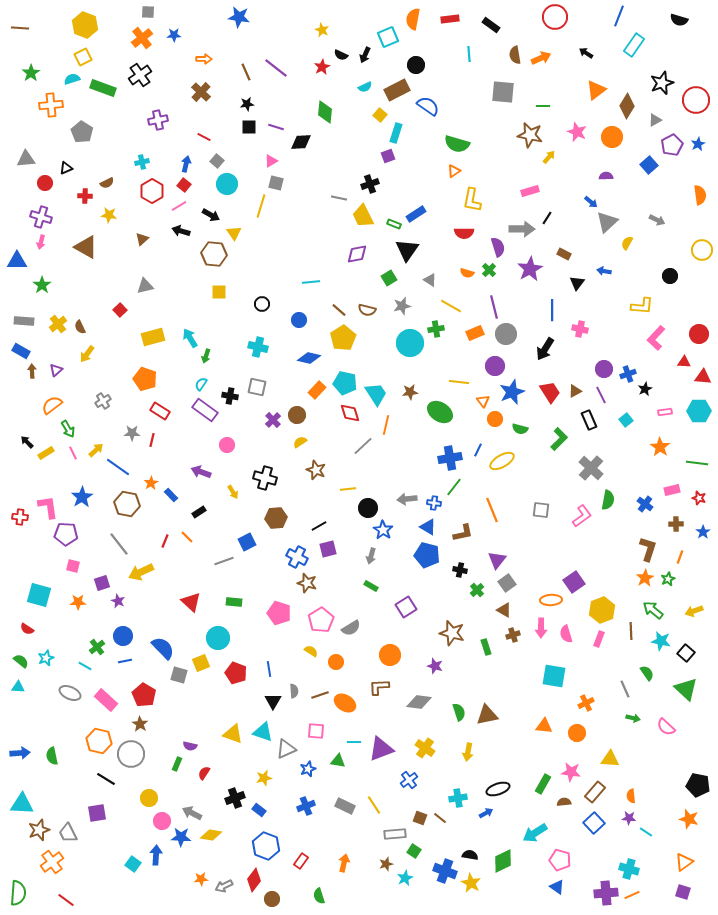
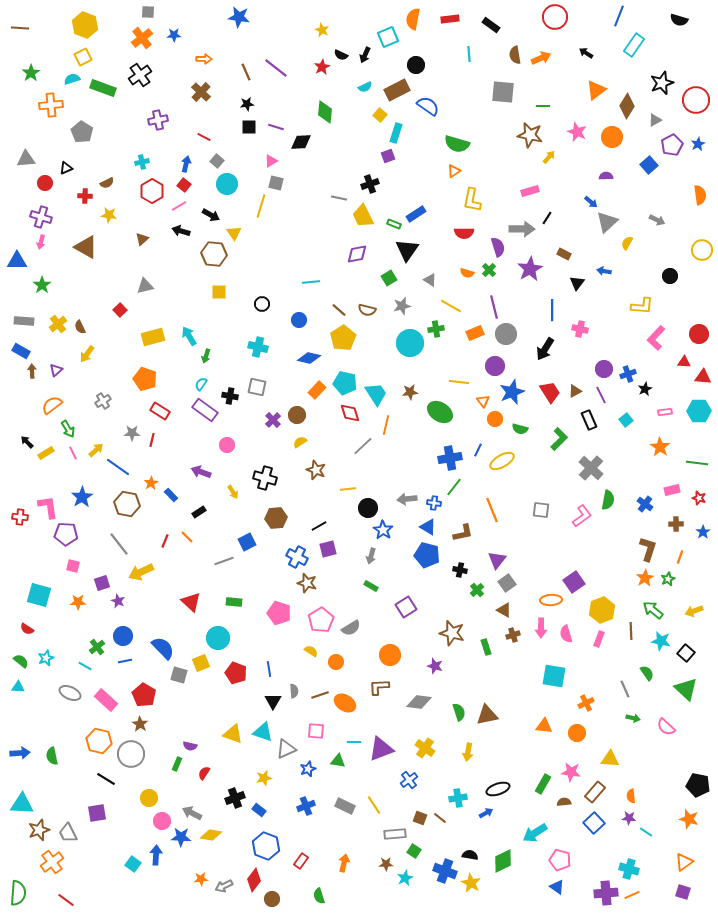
cyan arrow at (190, 338): moved 1 px left, 2 px up
brown star at (386, 864): rotated 16 degrees clockwise
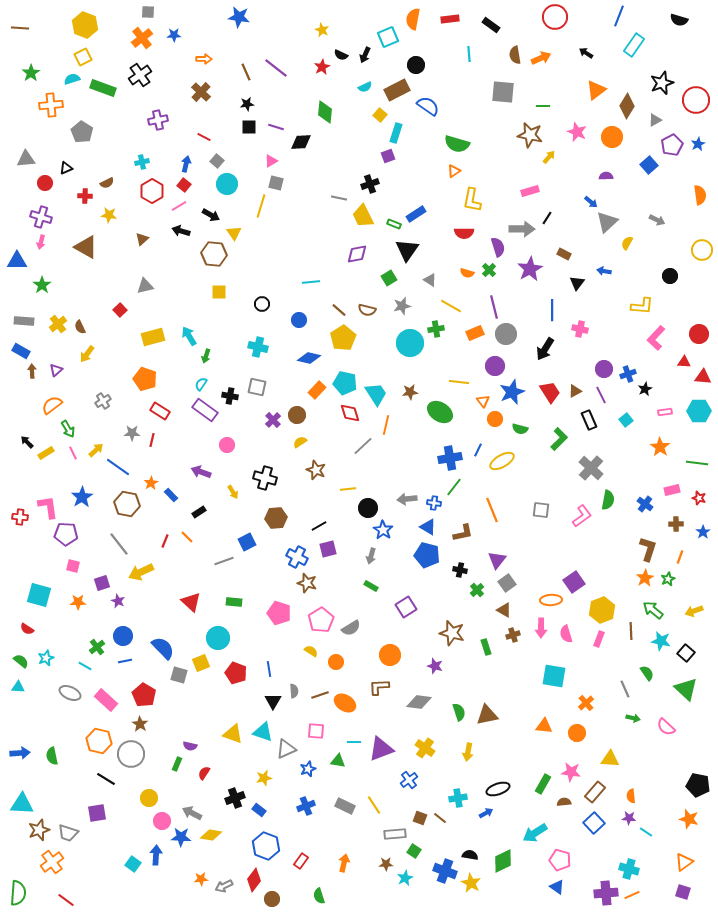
orange cross at (586, 703): rotated 14 degrees counterclockwise
gray trapezoid at (68, 833): rotated 45 degrees counterclockwise
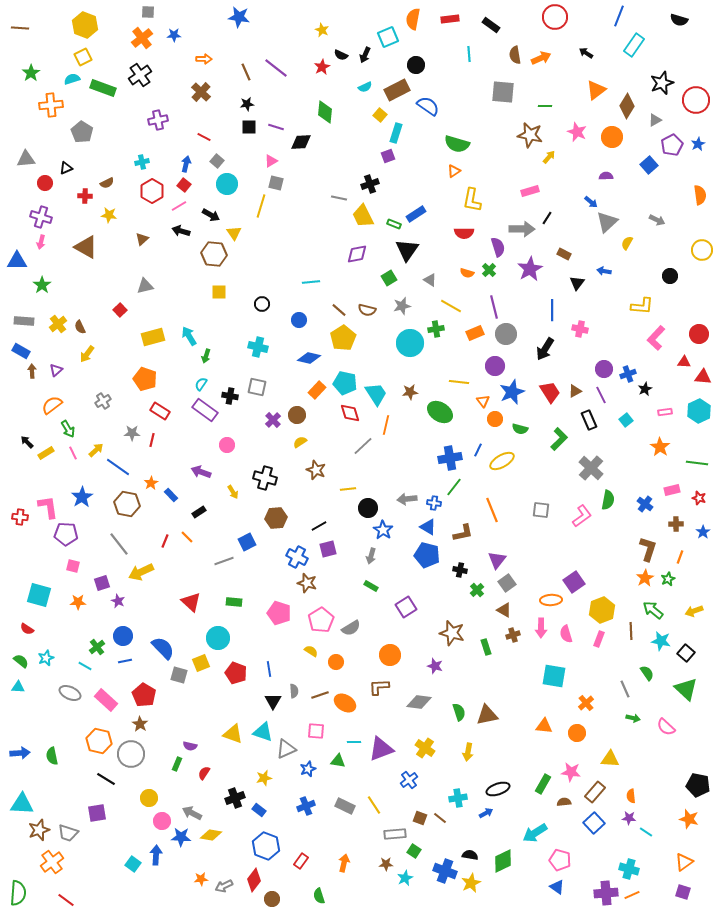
green line at (543, 106): moved 2 px right
cyan hexagon at (699, 411): rotated 25 degrees counterclockwise
yellow star at (471, 883): rotated 18 degrees clockwise
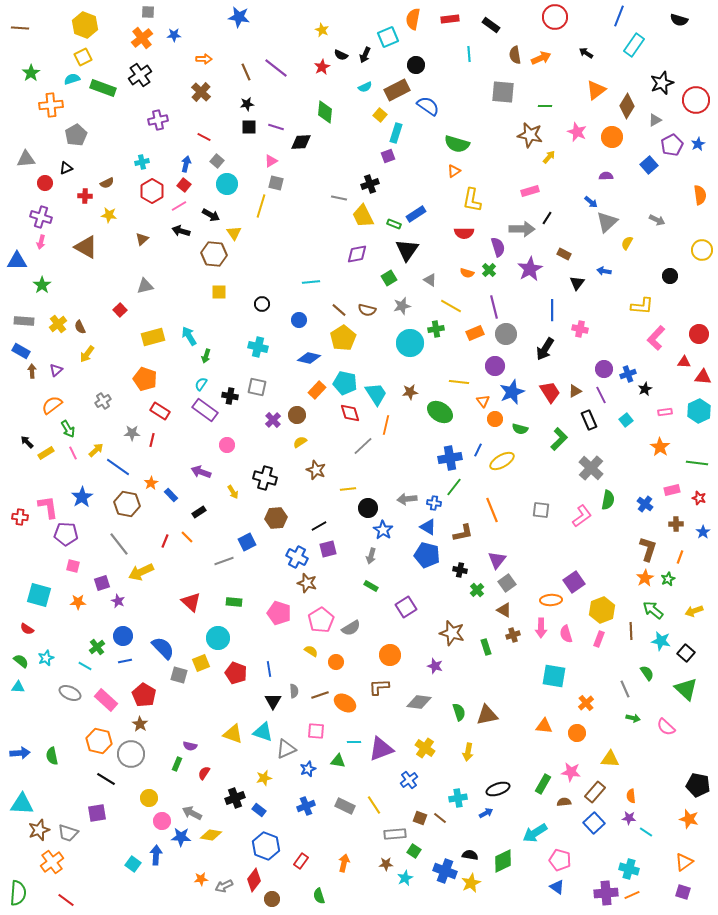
gray pentagon at (82, 132): moved 6 px left, 3 px down; rotated 10 degrees clockwise
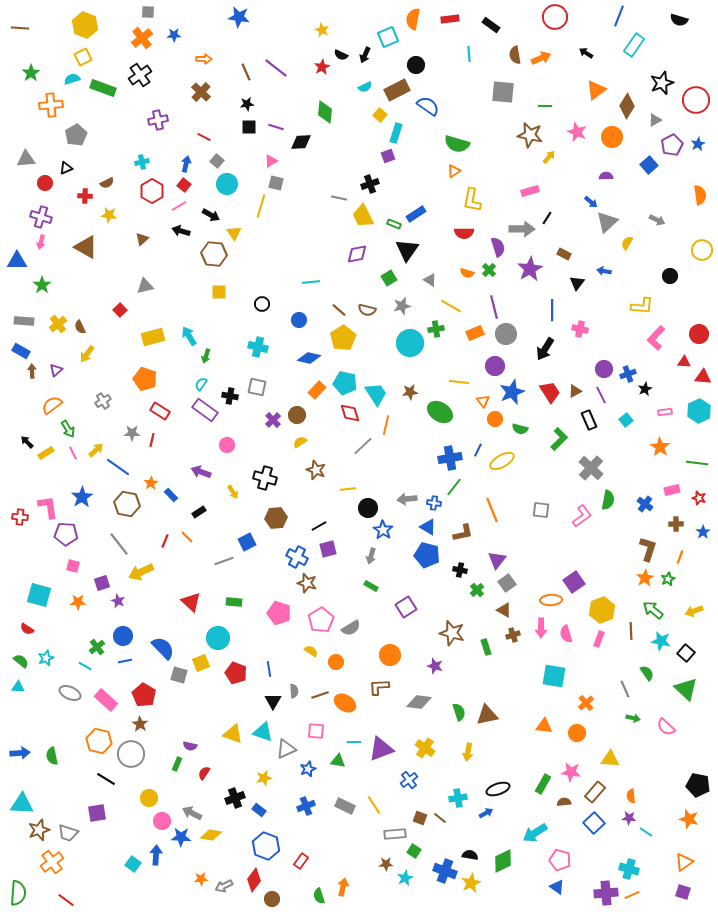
orange arrow at (344, 863): moved 1 px left, 24 px down
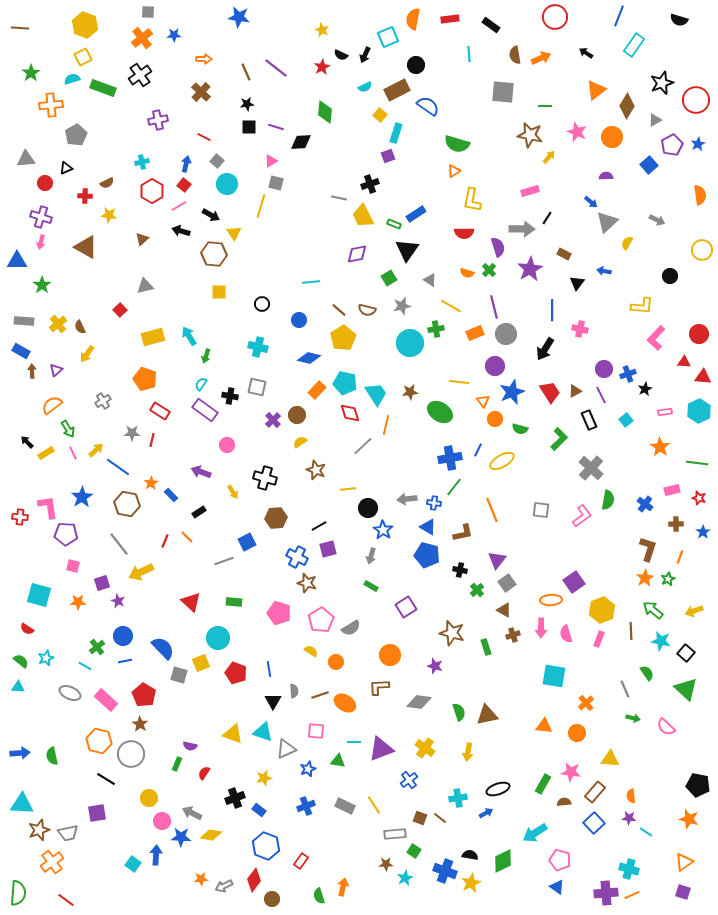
gray trapezoid at (68, 833): rotated 30 degrees counterclockwise
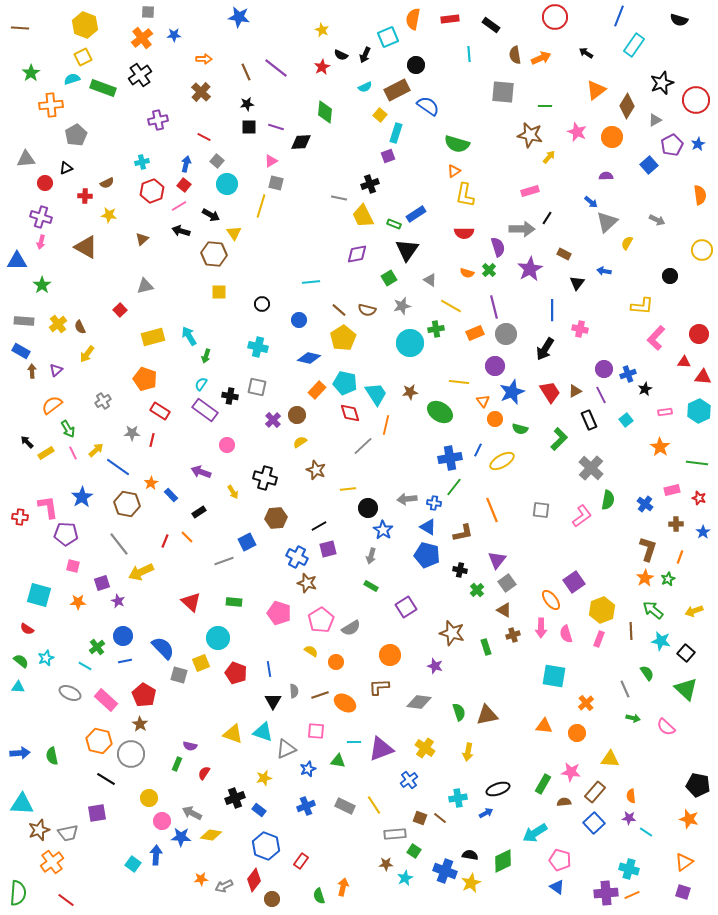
red hexagon at (152, 191): rotated 10 degrees clockwise
yellow L-shape at (472, 200): moved 7 px left, 5 px up
orange ellipse at (551, 600): rotated 55 degrees clockwise
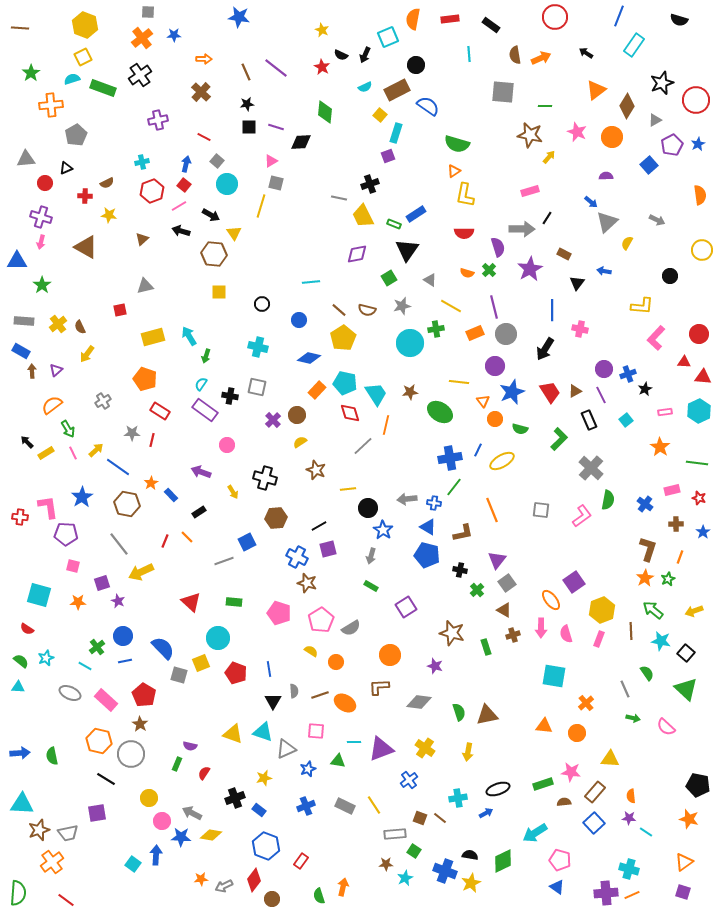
red star at (322, 67): rotated 14 degrees counterclockwise
red square at (120, 310): rotated 32 degrees clockwise
green rectangle at (543, 784): rotated 42 degrees clockwise
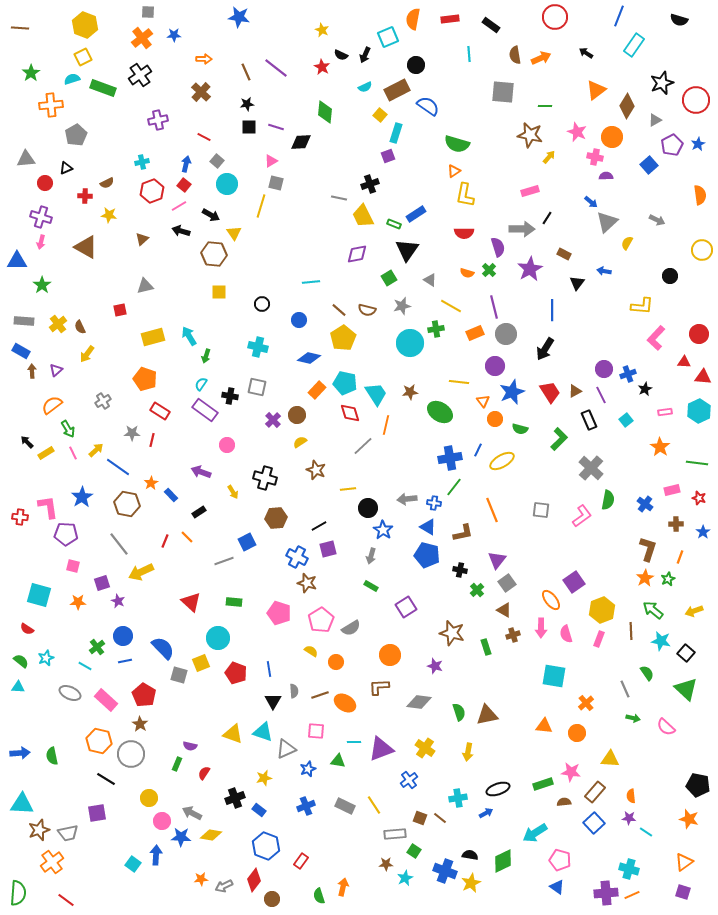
pink cross at (580, 329): moved 15 px right, 172 px up
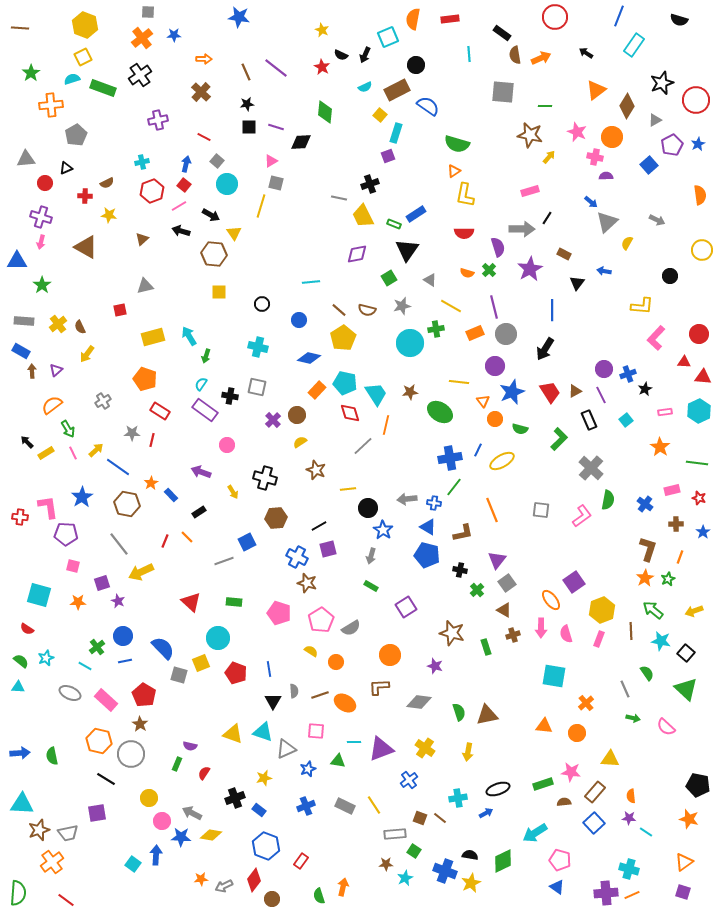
black rectangle at (491, 25): moved 11 px right, 8 px down
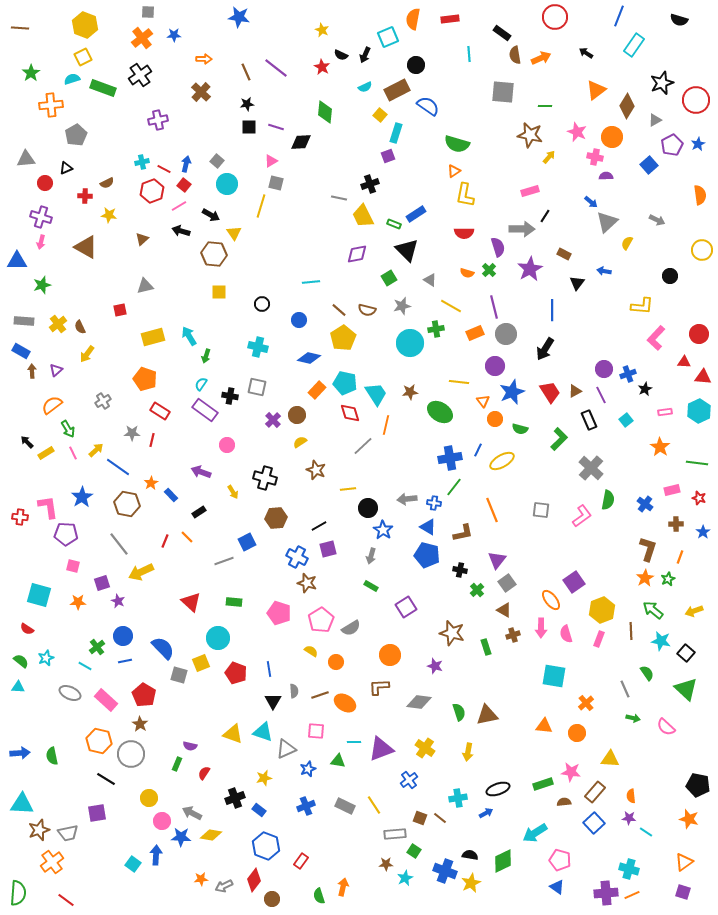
red line at (204, 137): moved 40 px left, 32 px down
black line at (547, 218): moved 2 px left, 2 px up
black triangle at (407, 250): rotated 20 degrees counterclockwise
green star at (42, 285): rotated 18 degrees clockwise
